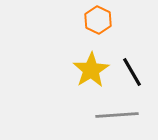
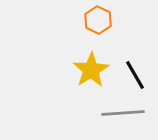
black line: moved 3 px right, 3 px down
gray line: moved 6 px right, 2 px up
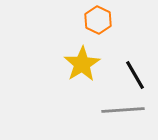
yellow star: moved 9 px left, 6 px up
gray line: moved 3 px up
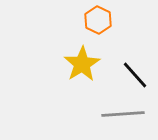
black line: rotated 12 degrees counterclockwise
gray line: moved 4 px down
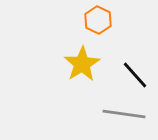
gray line: moved 1 px right; rotated 12 degrees clockwise
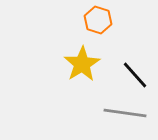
orange hexagon: rotated 8 degrees counterclockwise
gray line: moved 1 px right, 1 px up
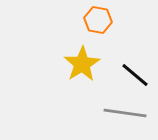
orange hexagon: rotated 8 degrees counterclockwise
black line: rotated 8 degrees counterclockwise
